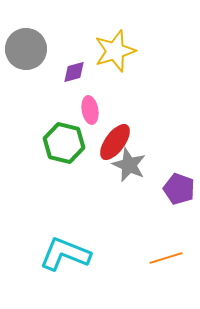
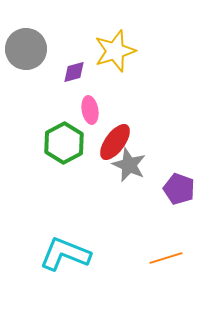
green hexagon: rotated 18 degrees clockwise
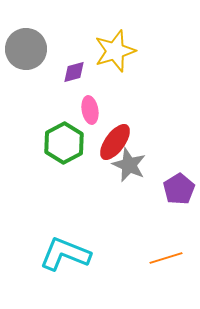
purple pentagon: rotated 20 degrees clockwise
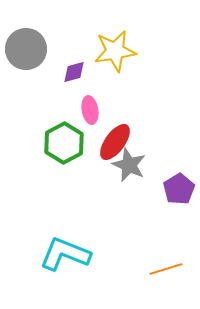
yellow star: rotated 9 degrees clockwise
orange line: moved 11 px down
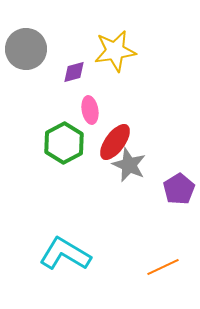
cyan L-shape: rotated 9 degrees clockwise
orange line: moved 3 px left, 2 px up; rotated 8 degrees counterclockwise
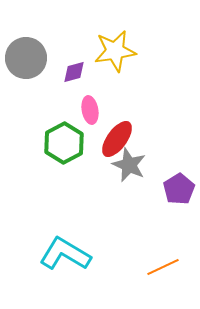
gray circle: moved 9 px down
red ellipse: moved 2 px right, 3 px up
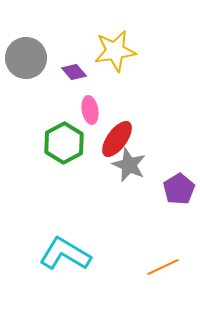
purple diamond: rotated 65 degrees clockwise
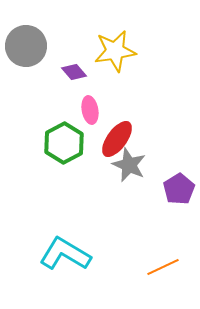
gray circle: moved 12 px up
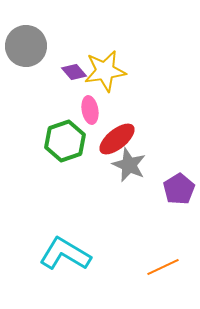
yellow star: moved 10 px left, 20 px down
red ellipse: rotated 15 degrees clockwise
green hexagon: moved 1 px right, 2 px up; rotated 9 degrees clockwise
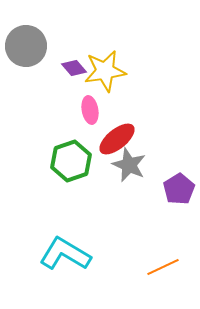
purple diamond: moved 4 px up
green hexagon: moved 6 px right, 20 px down
